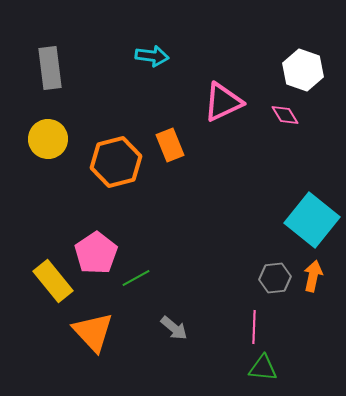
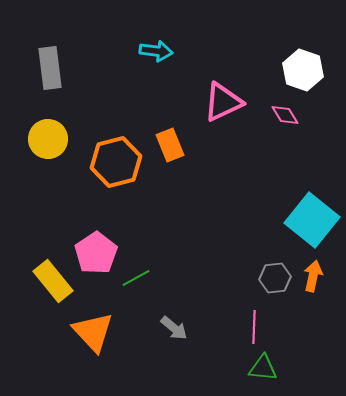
cyan arrow: moved 4 px right, 5 px up
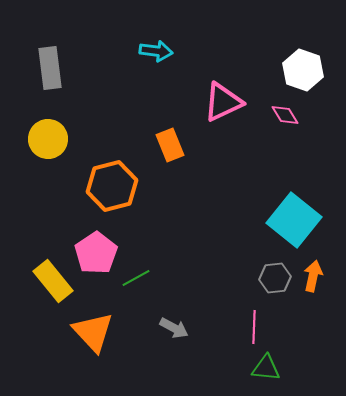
orange hexagon: moved 4 px left, 24 px down
cyan square: moved 18 px left
gray arrow: rotated 12 degrees counterclockwise
green triangle: moved 3 px right
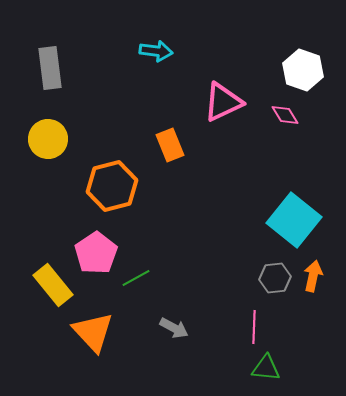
yellow rectangle: moved 4 px down
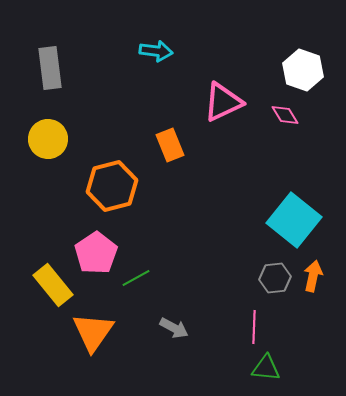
orange triangle: rotated 18 degrees clockwise
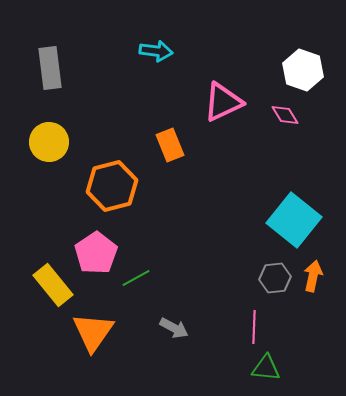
yellow circle: moved 1 px right, 3 px down
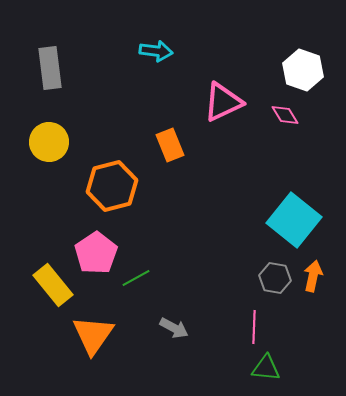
gray hexagon: rotated 16 degrees clockwise
orange triangle: moved 3 px down
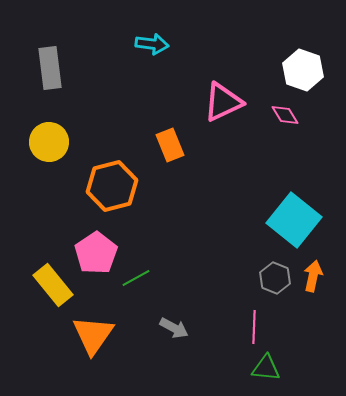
cyan arrow: moved 4 px left, 7 px up
gray hexagon: rotated 12 degrees clockwise
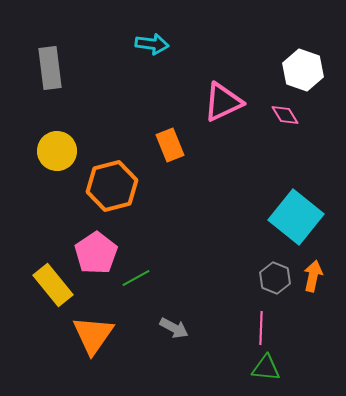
yellow circle: moved 8 px right, 9 px down
cyan square: moved 2 px right, 3 px up
pink line: moved 7 px right, 1 px down
